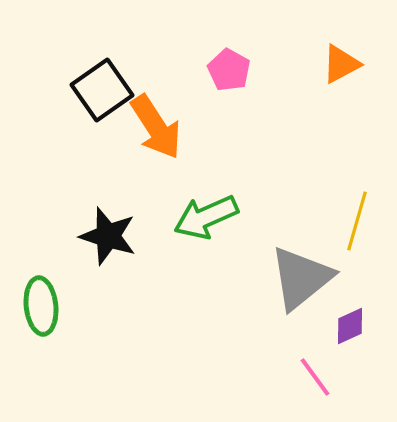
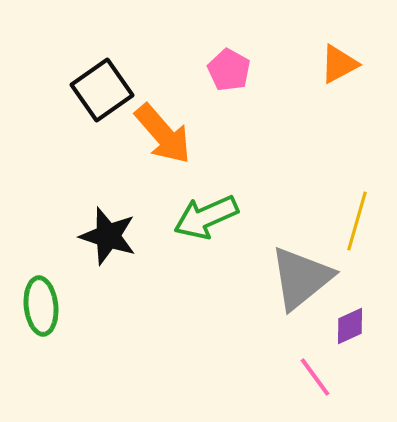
orange triangle: moved 2 px left
orange arrow: moved 7 px right, 7 px down; rotated 8 degrees counterclockwise
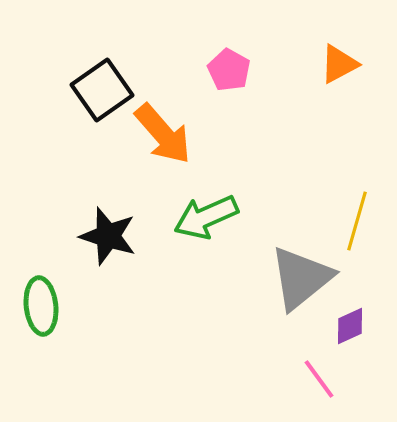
pink line: moved 4 px right, 2 px down
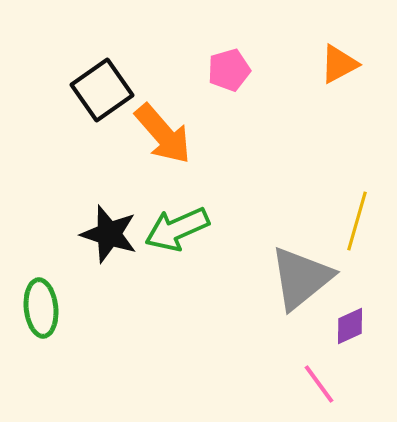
pink pentagon: rotated 27 degrees clockwise
green arrow: moved 29 px left, 12 px down
black star: moved 1 px right, 2 px up
green ellipse: moved 2 px down
pink line: moved 5 px down
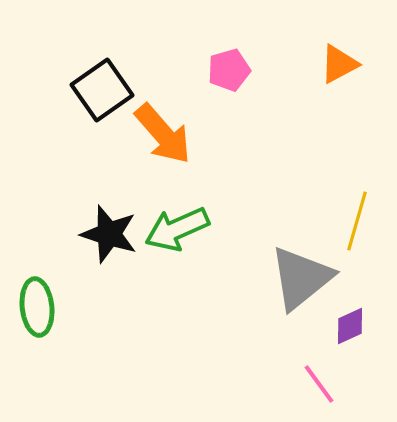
green ellipse: moved 4 px left, 1 px up
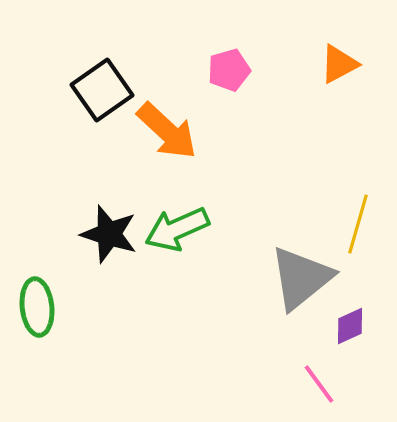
orange arrow: moved 4 px right, 3 px up; rotated 6 degrees counterclockwise
yellow line: moved 1 px right, 3 px down
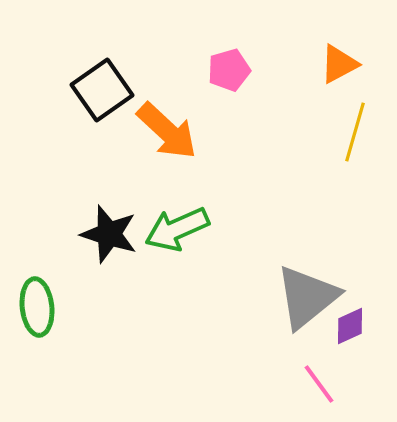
yellow line: moved 3 px left, 92 px up
gray triangle: moved 6 px right, 19 px down
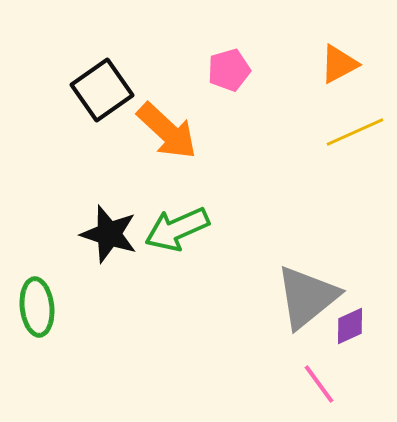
yellow line: rotated 50 degrees clockwise
